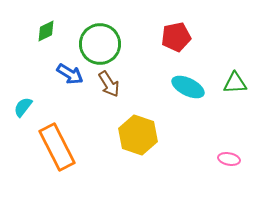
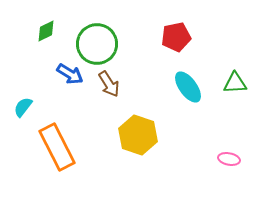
green circle: moved 3 px left
cyan ellipse: rotated 28 degrees clockwise
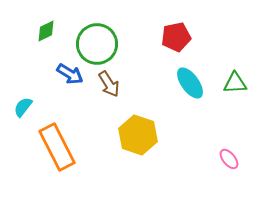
cyan ellipse: moved 2 px right, 4 px up
pink ellipse: rotated 40 degrees clockwise
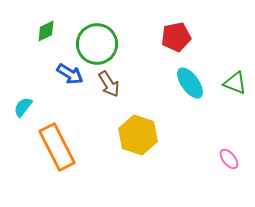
green triangle: rotated 25 degrees clockwise
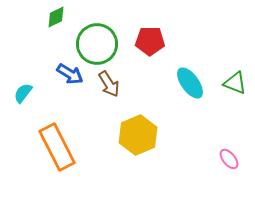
green diamond: moved 10 px right, 14 px up
red pentagon: moved 26 px left, 4 px down; rotated 12 degrees clockwise
cyan semicircle: moved 14 px up
yellow hexagon: rotated 18 degrees clockwise
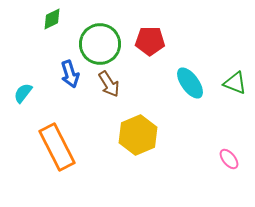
green diamond: moved 4 px left, 2 px down
green circle: moved 3 px right
blue arrow: rotated 40 degrees clockwise
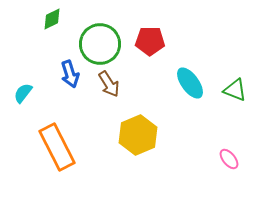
green triangle: moved 7 px down
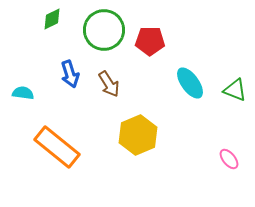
green circle: moved 4 px right, 14 px up
cyan semicircle: rotated 60 degrees clockwise
orange rectangle: rotated 24 degrees counterclockwise
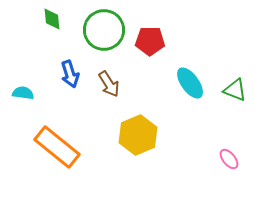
green diamond: rotated 70 degrees counterclockwise
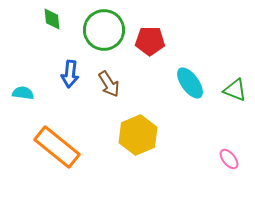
blue arrow: rotated 24 degrees clockwise
